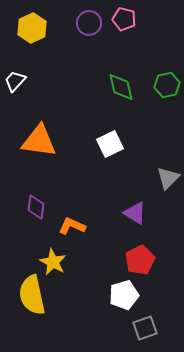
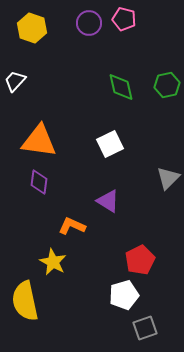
yellow hexagon: rotated 16 degrees counterclockwise
purple diamond: moved 3 px right, 25 px up
purple triangle: moved 27 px left, 12 px up
yellow semicircle: moved 7 px left, 6 px down
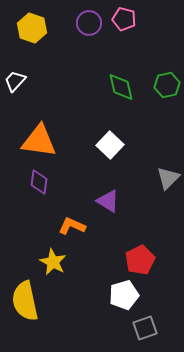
white square: moved 1 px down; rotated 20 degrees counterclockwise
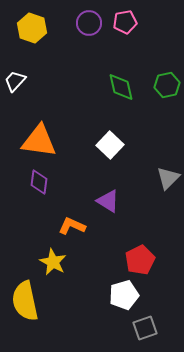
pink pentagon: moved 1 px right, 3 px down; rotated 25 degrees counterclockwise
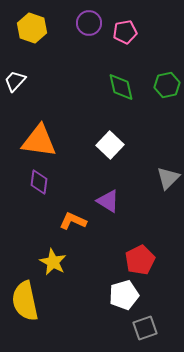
pink pentagon: moved 10 px down
orange L-shape: moved 1 px right, 5 px up
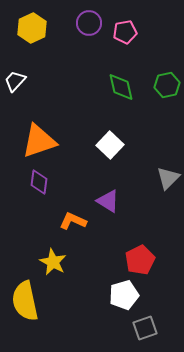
yellow hexagon: rotated 16 degrees clockwise
orange triangle: rotated 27 degrees counterclockwise
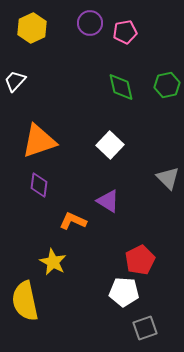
purple circle: moved 1 px right
gray triangle: rotated 30 degrees counterclockwise
purple diamond: moved 3 px down
white pentagon: moved 3 px up; rotated 20 degrees clockwise
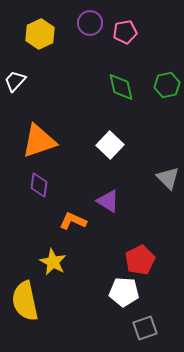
yellow hexagon: moved 8 px right, 6 px down
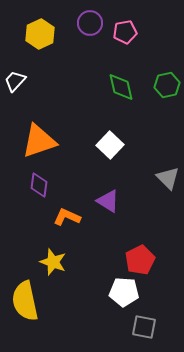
orange L-shape: moved 6 px left, 4 px up
yellow star: rotated 8 degrees counterclockwise
gray square: moved 1 px left, 1 px up; rotated 30 degrees clockwise
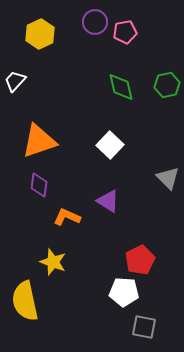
purple circle: moved 5 px right, 1 px up
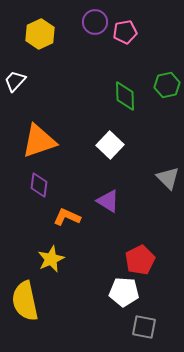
green diamond: moved 4 px right, 9 px down; rotated 12 degrees clockwise
yellow star: moved 2 px left, 3 px up; rotated 28 degrees clockwise
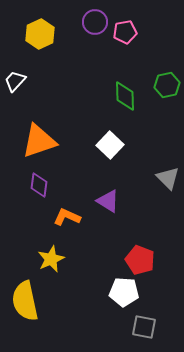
red pentagon: rotated 24 degrees counterclockwise
